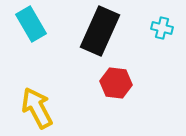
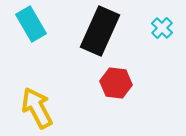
cyan cross: rotated 30 degrees clockwise
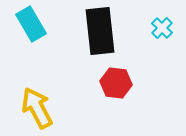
black rectangle: rotated 30 degrees counterclockwise
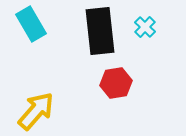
cyan cross: moved 17 px left, 1 px up
red hexagon: rotated 16 degrees counterclockwise
yellow arrow: moved 1 px left, 3 px down; rotated 69 degrees clockwise
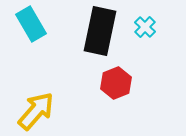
black rectangle: rotated 18 degrees clockwise
red hexagon: rotated 12 degrees counterclockwise
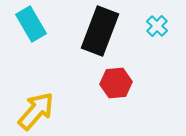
cyan cross: moved 12 px right, 1 px up
black rectangle: rotated 9 degrees clockwise
red hexagon: rotated 16 degrees clockwise
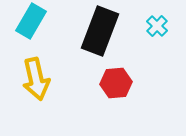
cyan rectangle: moved 3 px up; rotated 60 degrees clockwise
yellow arrow: moved 32 px up; rotated 126 degrees clockwise
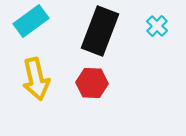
cyan rectangle: rotated 24 degrees clockwise
red hexagon: moved 24 px left; rotated 8 degrees clockwise
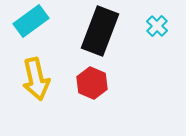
red hexagon: rotated 20 degrees clockwise
